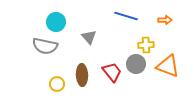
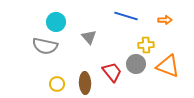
brown ellipse: moved 3 px right, 8 px down
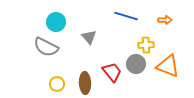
gray semicircle: moved 1 px right, 1 px down; rotated 15 degrees clockwise
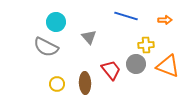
red trapezoid: moved 1 px left, 2 px up
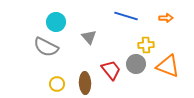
orange arrow: moved 1 px right, 2 px up
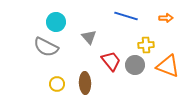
gray circle: moved 1 px left, 1 px down
red trapezoid: moved 9 px up
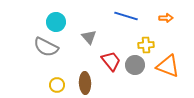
yellow circle: moved 1 px down
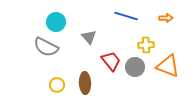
gray circle: moved 2 px down
